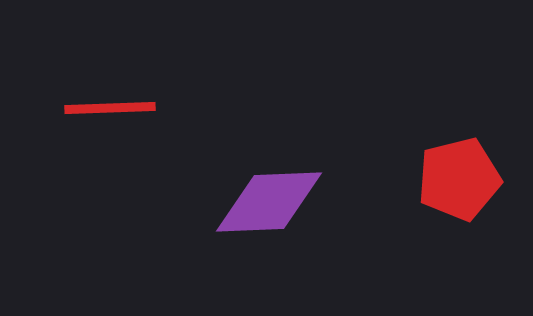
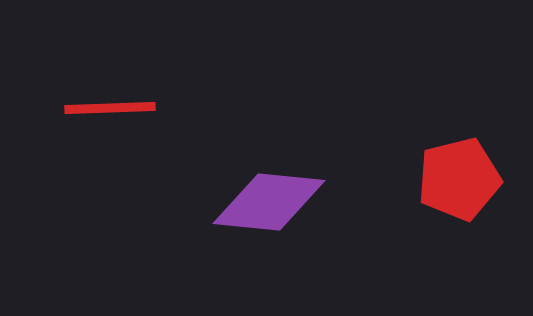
purple diamond: rotated 8 degrees clockwise
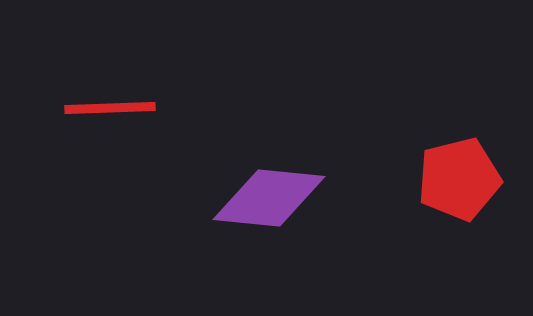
purple diamond: moved 4 px up
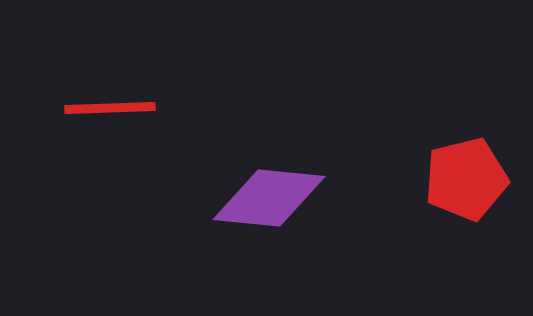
red pentagon: moved 7 px right
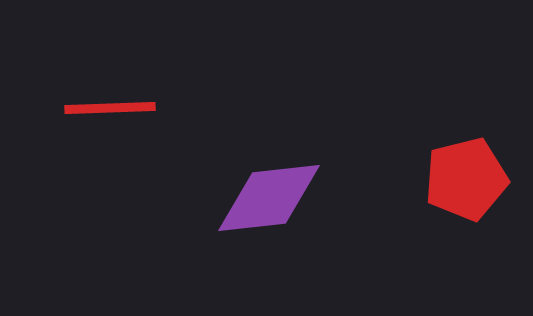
purple diamond: rotated 12 degrees counterclockwise
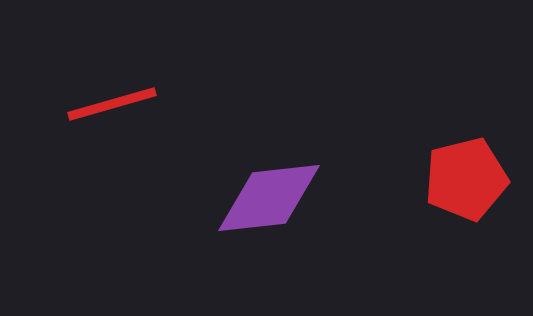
red line: moved 2 px right, 4 px up; rotated 14 degrees counterclockwise
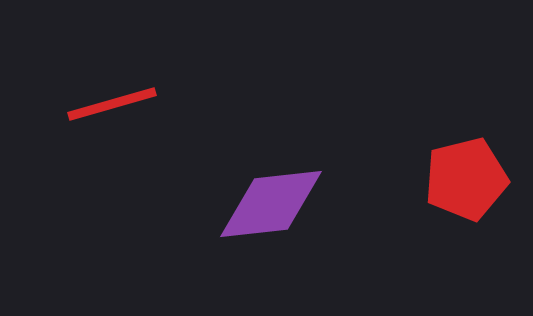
purple diamond: moved 2 px right, 6 px down
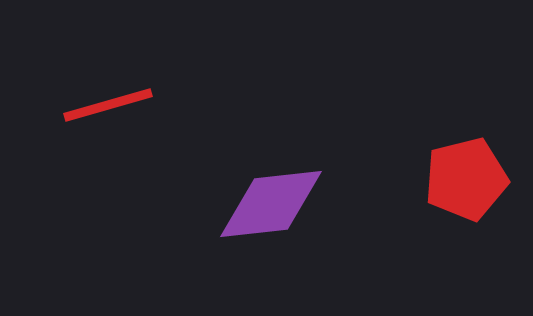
red line: moved 4 px left, 1 px down
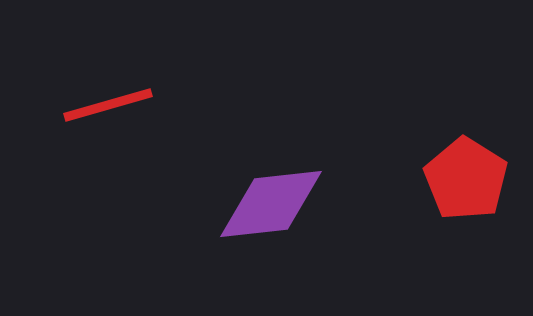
red pentagon: rotated 26 degrees counterclockwise
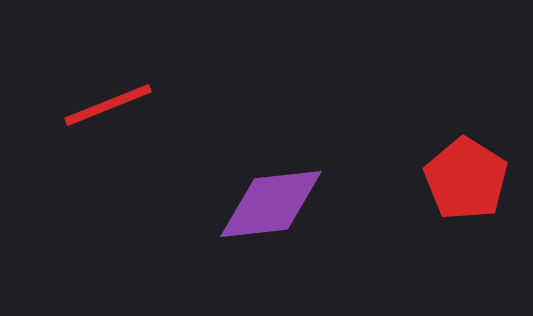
red line: rotated 6 degrees counterclockwise
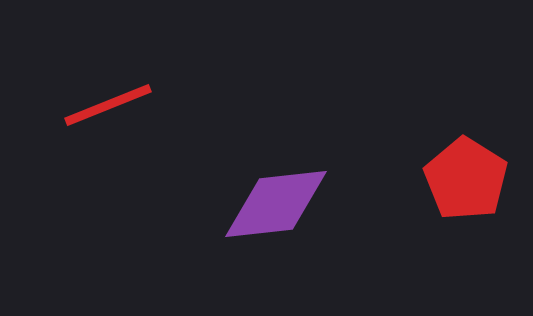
purple diamond: moved 5 px right
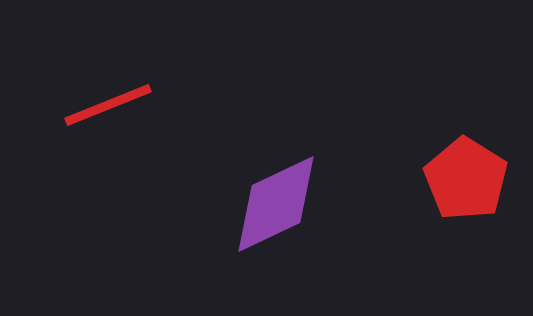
purple diamond: rotated 19 degrees counterclockwise
